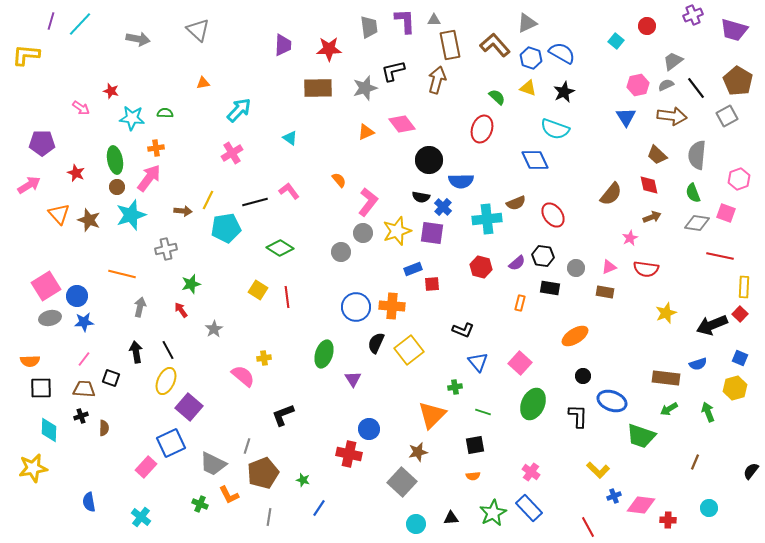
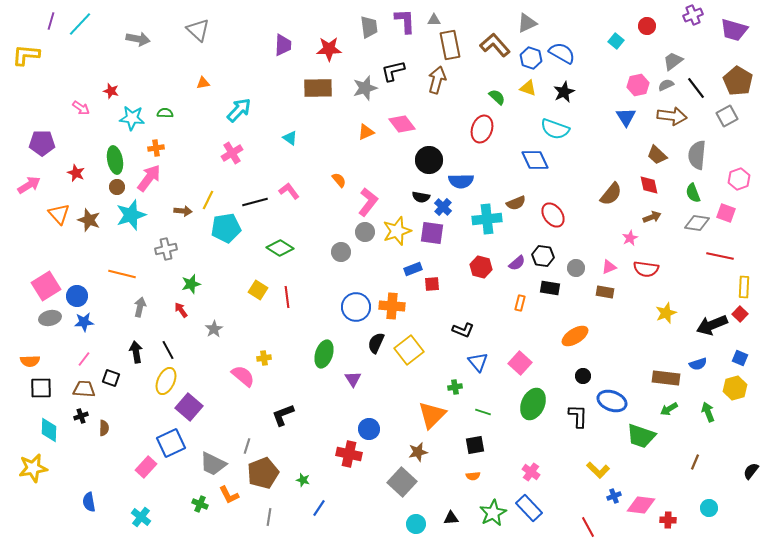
gray circle at (363, 233): moved 2 px right, 1 px up
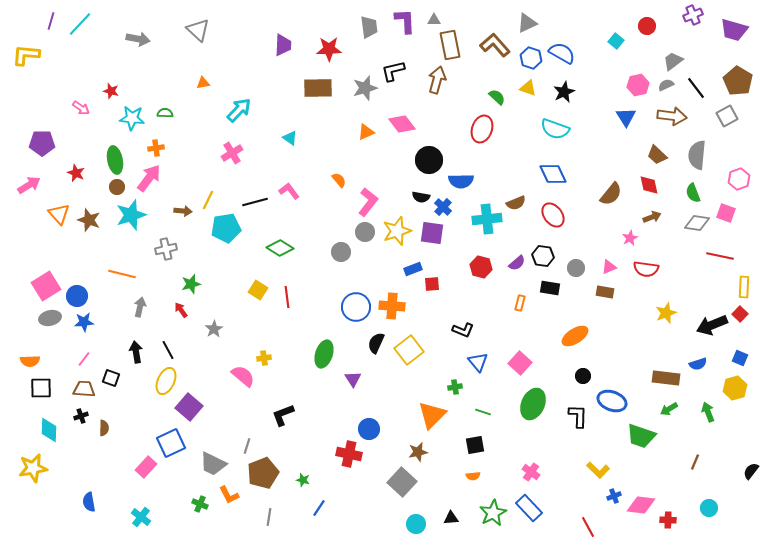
blue diamond at (535, 160): moved 18 px right, 14 px down
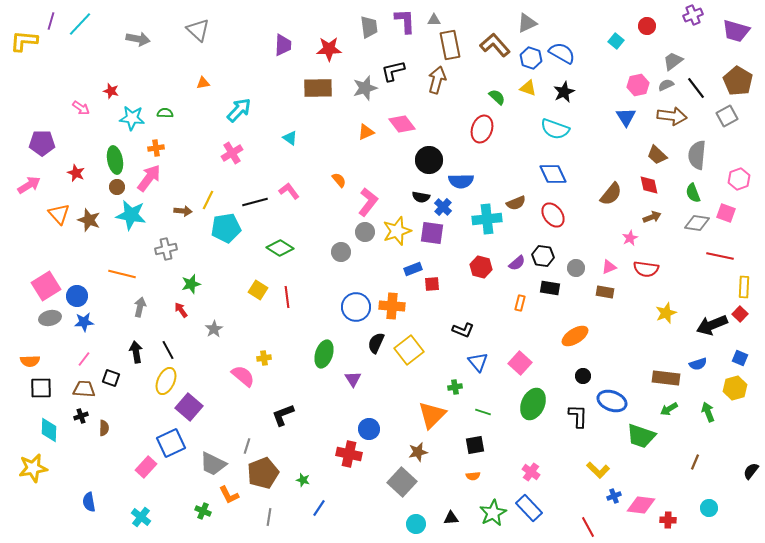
purple trapezoid at (734, 30): moved 2 px right, 1 px down
yellow L-shape at (26, 55): moved 2 px left, 14 px up
cyan star at (131, 215): rotated 28 degrees clockwise
green cross at (200, 504): moved 3 px right, 7 px down
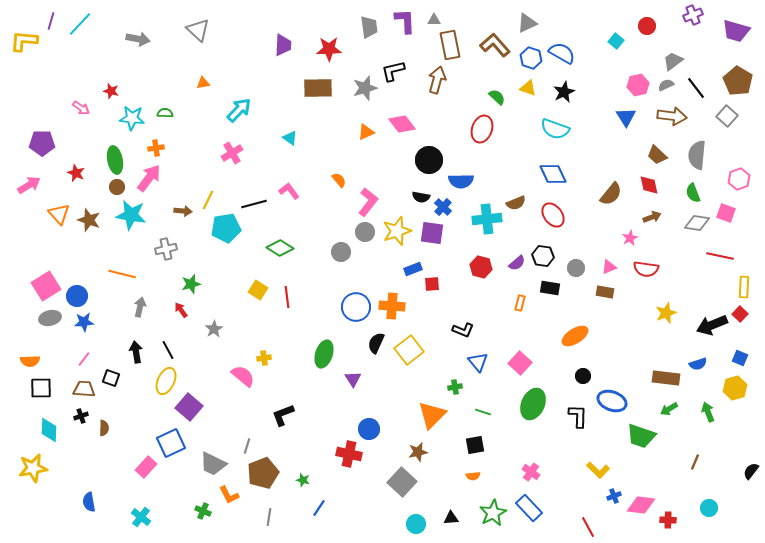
gray square at (727, 116): rotated 20 degrees counterclockwise
black line at (255, 202): moved 1 px left, 2 px down
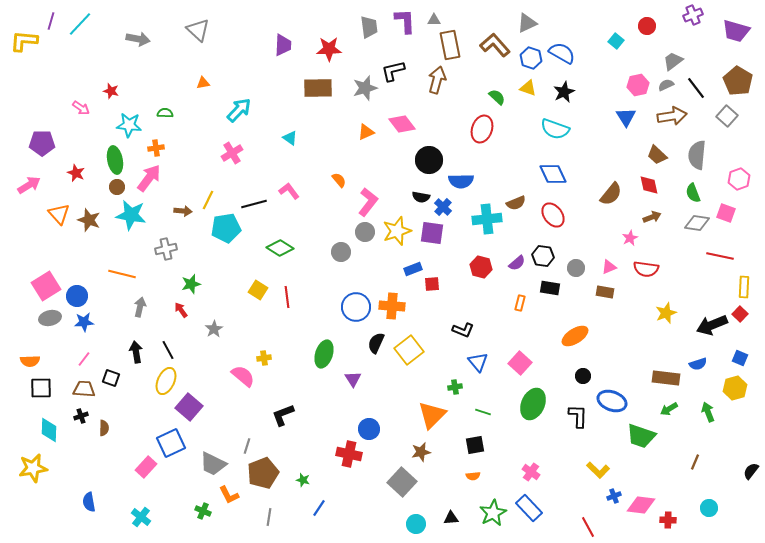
brown arrow at (672, 116): rotated 16 degrees counterclockwise
cyan star at (132, 118): moved 3 px left, 7 px down
brown star at (418, 452): moved 3 px right
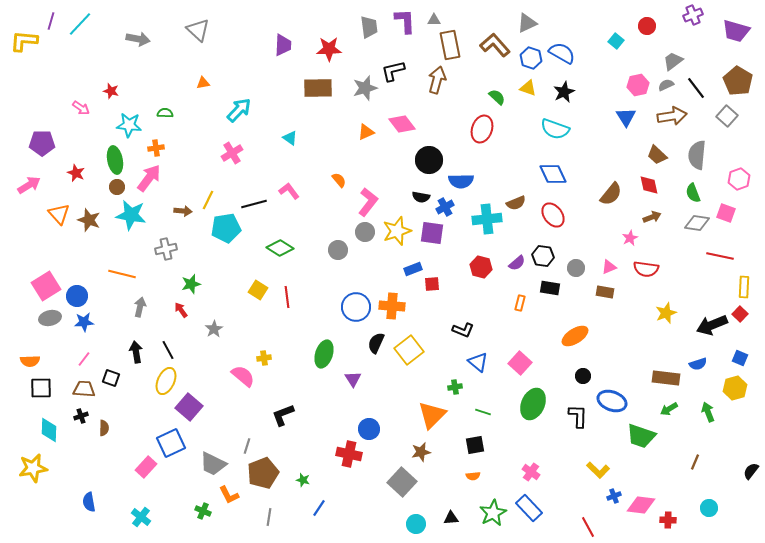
blue cross at (443, 207): moved 2 px right; rotated 18 degrees clockwise
gray circle at (341, 252): moved 3 px left, 2 px up
blue triangle at (478, 362): rotated 10 degrees counterclockwise
